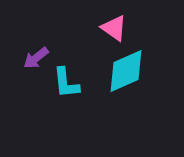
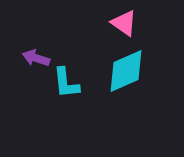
pink triangle: moved 10 px right, 5 px up
purple arrow: rotated 56 degrees clockwise
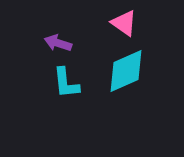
purple arrow: moved 22 px right, 15 px up
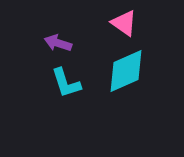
cyan L-shape: rotated 12 degrees counterclockwise
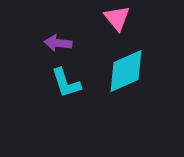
pink triangle: moved 7 px left, 5 px up; rotated 16 degrees clockwise
purple arrow: rotated 12 degrees counterclockwise
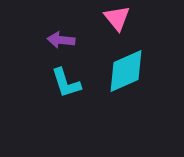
purple arrow: moved 3 px right, 3 px up
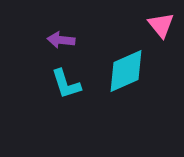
pink triangle: moved 44 px right, 7 px down
cyan L-shape: moved 1 px down
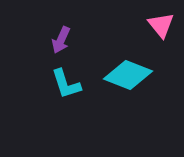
purple arrow: rotated 72 degrees counterclockwise
cyan diamond: moved 2 px right, 4 px down; rotated 45 degrees clockwise
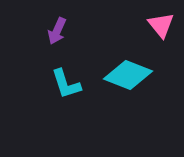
purple arrow: moved 4 px left, 9 px up
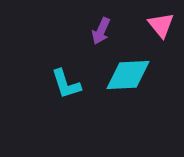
purple arrow: moved 44 px right
cyan diamond: rotated 24 degrees counterclockwise
